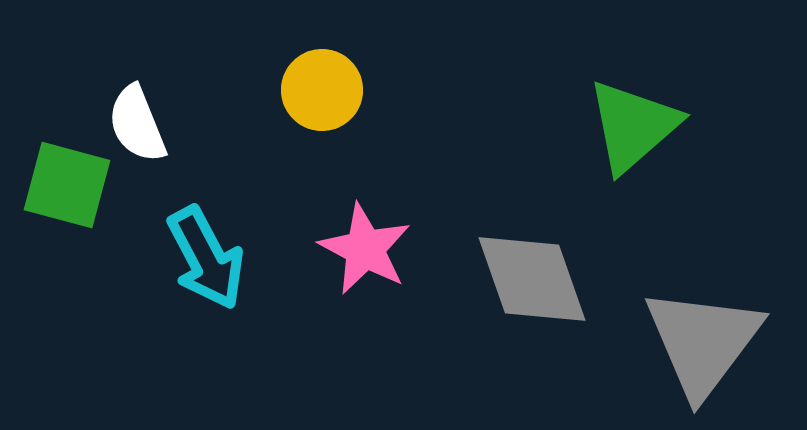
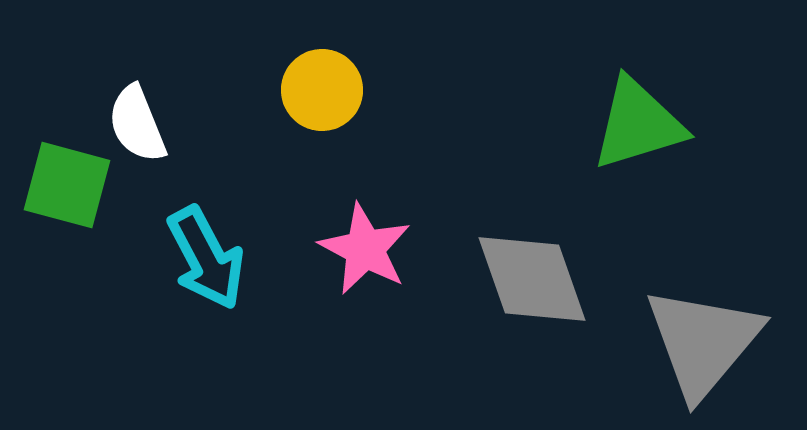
green triangle: moved 5 px right, 2 px up; rotated 24 degrees clockwise
gray triangle: rotated 3 degrees clockwise
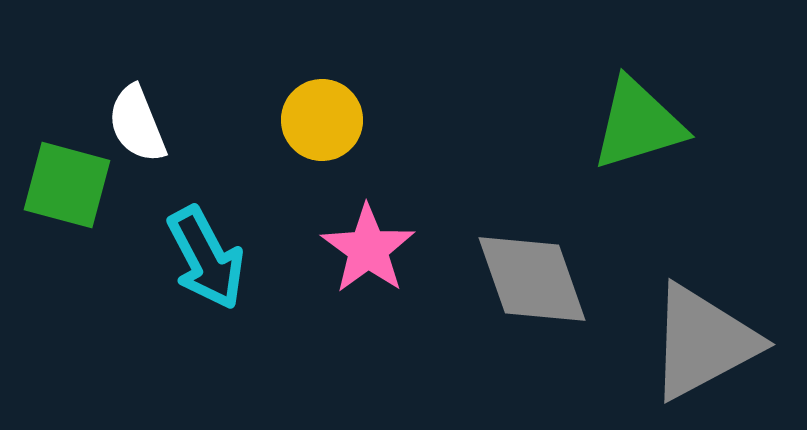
yellow circle: moved 30 px down
pink star: moved 3 px right; rotated 8 degrees clockwise
gray triangle: rotated 22 degrees clockwise
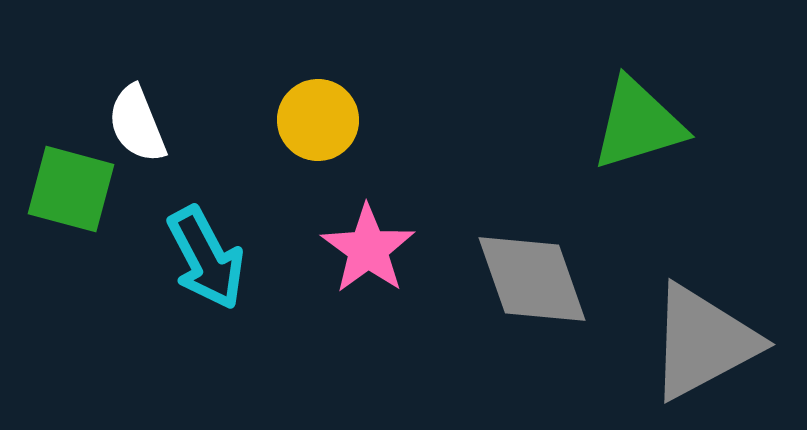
yellow circle: moved 4 px left
green square: moved 4 px right, 4 px down
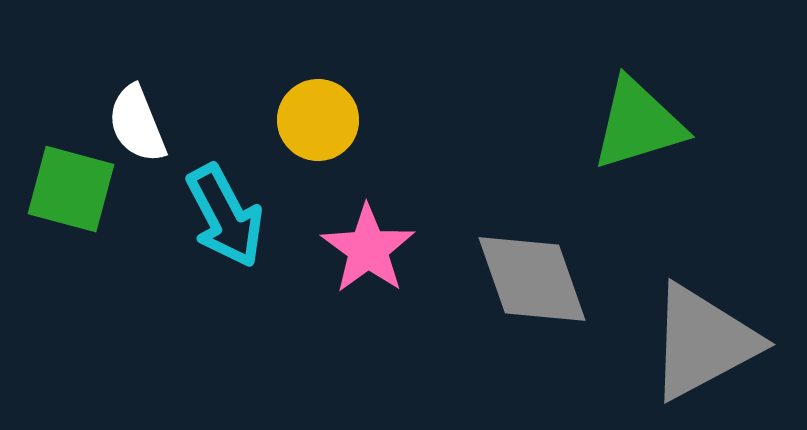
cyan arrow: moved 19 px right, 42 px up
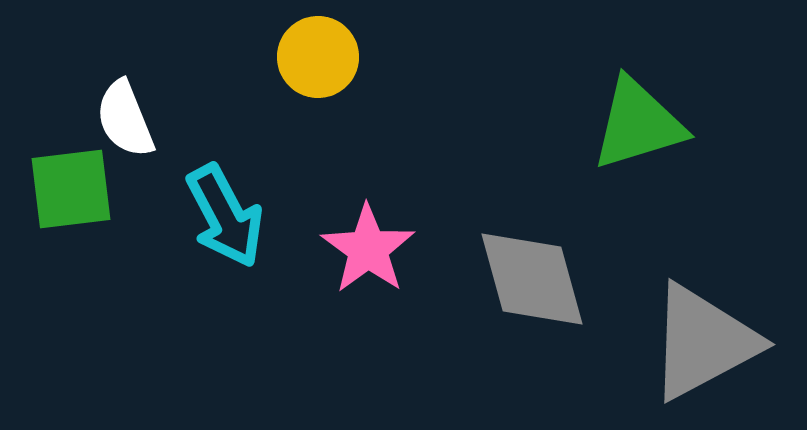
yellow circle: moved 63 px up
white semicircle: moved 12 px left, 5 px up
green square: rotated 22 degrees counterclockwise
gray diamond: rotated 4 degrees clockwise
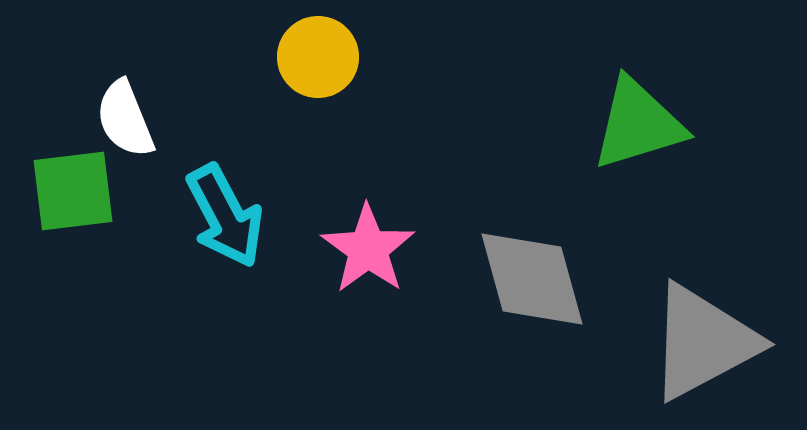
green square: moved 2 px right, 2 px down
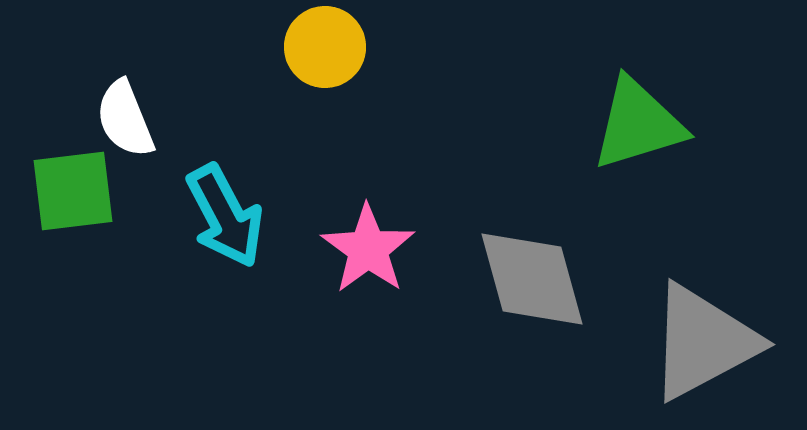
yellow circle: moved 7 px right, 10 px up
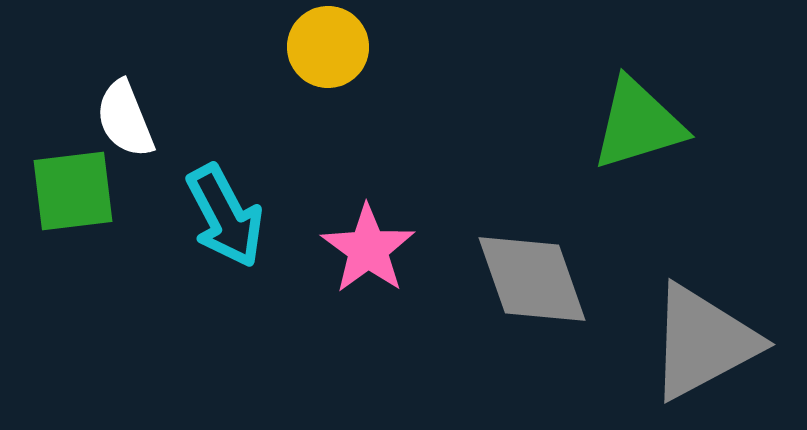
yellow circle: moved 3 px right
gray diamond: rotated 4 degrees counterclockwise
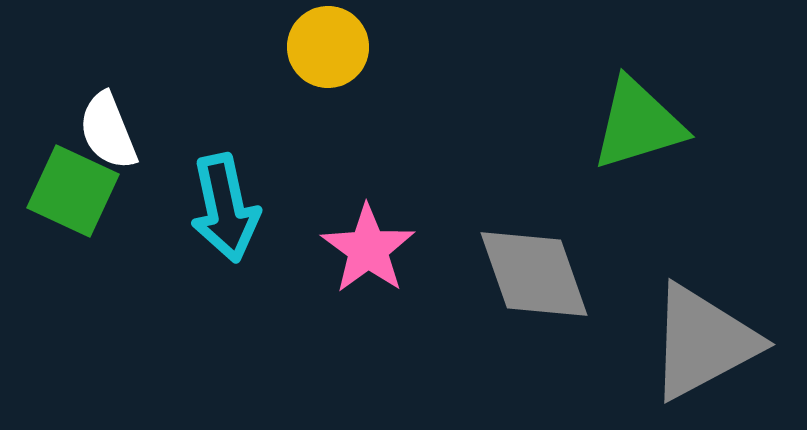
white semicircle: moved 17 px left, 12 px down
green square: rotated 32 degrees clockwise
cyan arrow: moved 8 px up; rotated 16 degrees clockwise
gray diamond: moved 2 px right, 5 px up
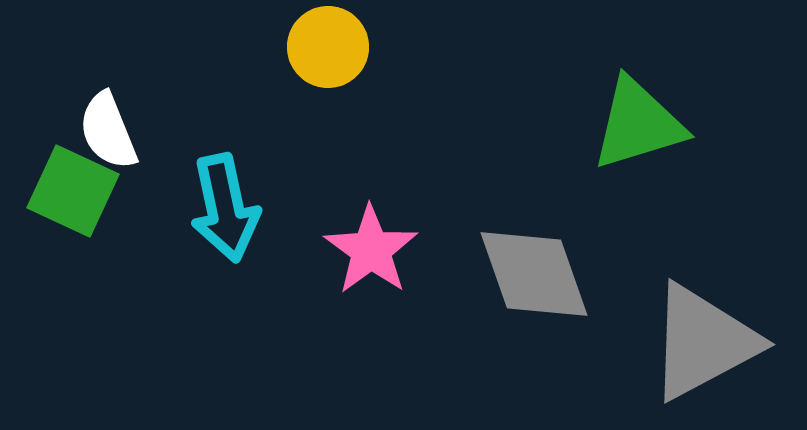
pink star: moved 3 px right, 1 px down
